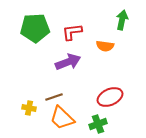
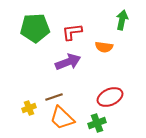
orange semicircle: moved 1 px left, 1 px down
yellow cross: rotated 32 degrees counterclockwise
green cross: moved 1 px left, 1 px up
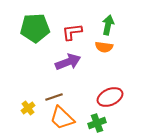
green arrow: moved 14 px left, 5 px down
yellow cross: moved 1 px left; rotated 16 degrees counterclockwise
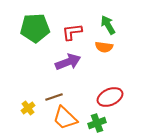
green arrow: rotated 42 degrees counterclockwise
orange trapezoid: moved 3 px right
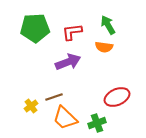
red ellipse: moved 7 px right
yellow cross: moved 3 px right, 2 px up
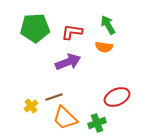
red L-shape: rotated 15 degrees clockwise
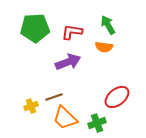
red ellipse: rotated 15 degrees counterclockwise
yellow cross: rotated 16 degrees clockwise
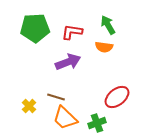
brown line: moved 2 px right; rotated 36 degrees clockwise
yellow cross: moved 2 px left; rotated 24 degrees counterclockwise
